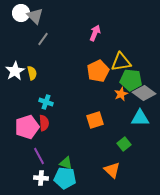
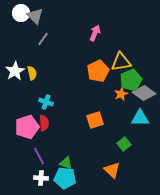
green pentagon: rotated 30 degrees counterclockwise
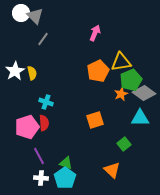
cyan pentagon: rotated 30 degrees clockwise
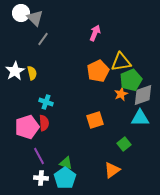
gray triangle: moved 2 px down
gray diamond: moved 1 px left, 2 px down; rotated 55 degrees counterclockwise
orange triangle: rotated 42 degrees clockwise
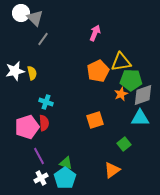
white star: rotated 18 degrees clockwise
green pentagon: rotated 25 degrees clockwise
white cross: rotated 32 degrees counterclockwise
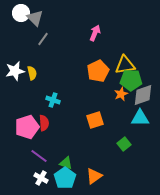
yellow triangle: moved 4 px right, 3 px down
cyan cross: moved 7 px right, 2 px up
purple line: rotated 24 degrees counterclockwise
orange triangle: moved 18 px left, 6 px down
white cross: rotated 32 degrees counterclockwise
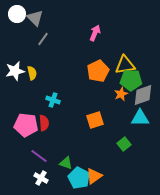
white circle: moved 4 px left, 1 px down
pink pentagon: moved 1 px left, 2 px up; rotated 25 degrees clockwise
cyan pentagon: moved 14 px right; rotated 10 degrees counterclockwise
